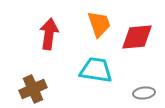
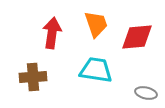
orange trapezoid: moved 3 px left
red arrow: moved 3 px right, 1 px up
brown cross: moved 12 px up; rotated 20 degrees clockwise
gray ellipse: moved 2 px right; rotated 20 degrees clockwise
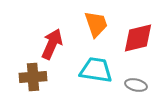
red arrow: moved 11 px down; rotated 16 degrees clockwise
red diamond: moved 1 px right, 1 px down; rotated 8 degrees counterclockwise
gray ellipse: moved 10 px left, 8 px up
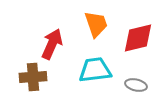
cyan trapezoid: moved 1 px left; rotated 16 degrees counterclockwise
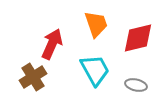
cyan trapezoid: rotated 68 degrees clockwise
brown cross: rotated 28 degrees counterclockwise
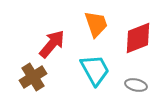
red diamond: rotated 8 degrees counterclockwise
red arrow: rotated 16 degrees clockwise
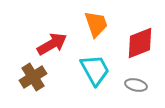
red diamond: moved 2 px right, 5 px down
red arrow: rotated 20 degrees clockwise
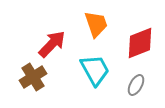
red arrow: rotated 16 degrees counterclockwise
gray ellipse: rotated 75 degrees counterclockwise
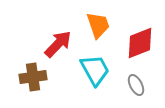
orange trapezoid: moved 2 px right, 1 px down
red arrow: moved 6 px right
brown cross: rotated 24 degrees clockwise
gray ellipse: rotated 55 degrees counterclockwise
